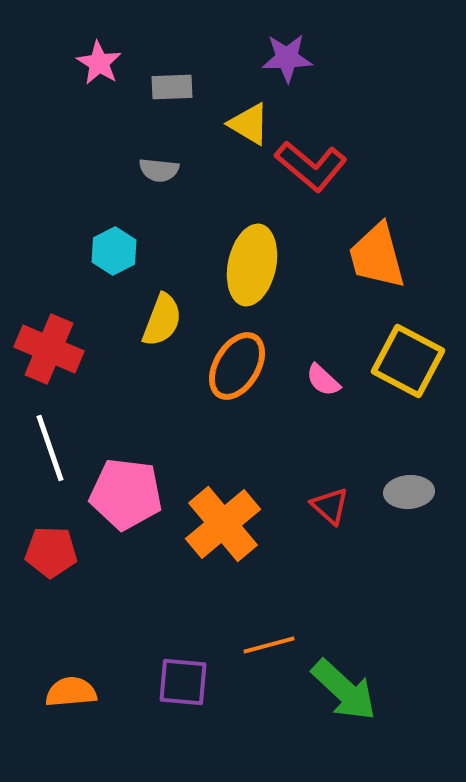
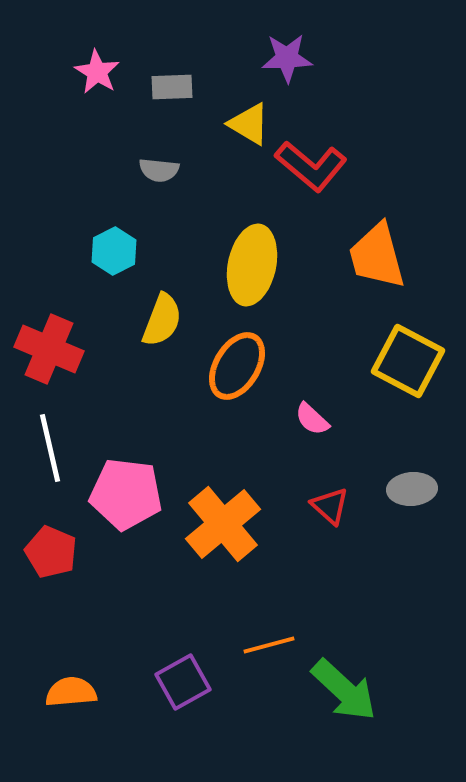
pink star: moved 2 px left, 9 px down
pink semicircle: moved 11 px left, 39 px down
white line: rotated 6 degrees clockwise
gray ellipse: moved 3 px right, 3 px up
red pentagon: rotated 21 degrees clockwise
purple square: rotated 34 degrees counterclockwise
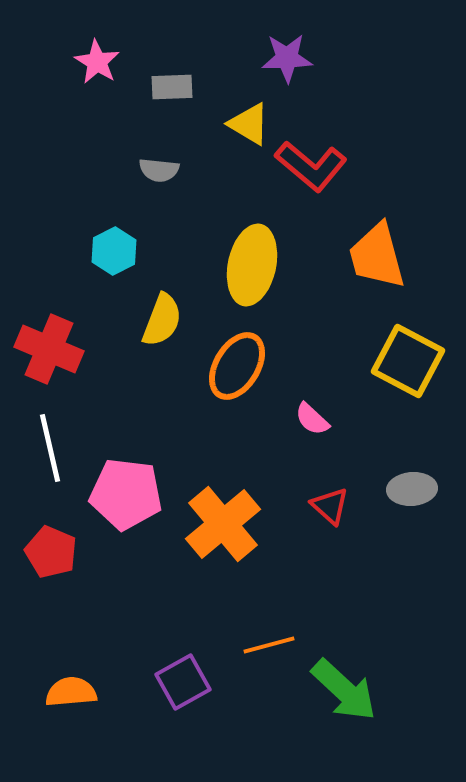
pink star: moved 10 px up
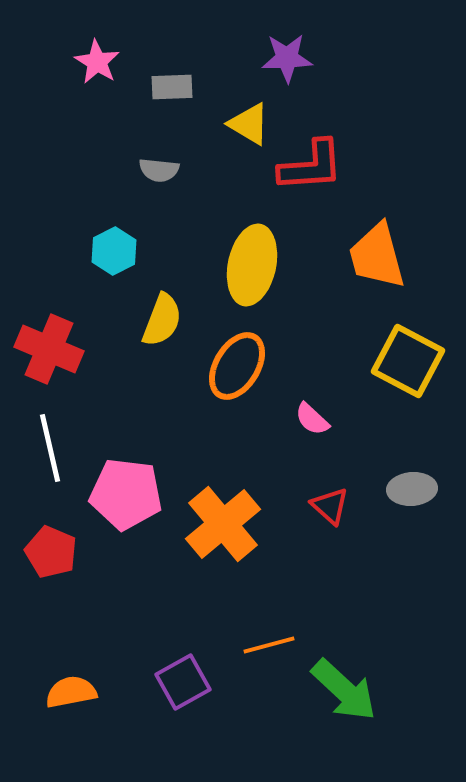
red L-shape: rotated 44 degrees counterclockwise
orange semicircle: rotated 6 degrees counterclockwise
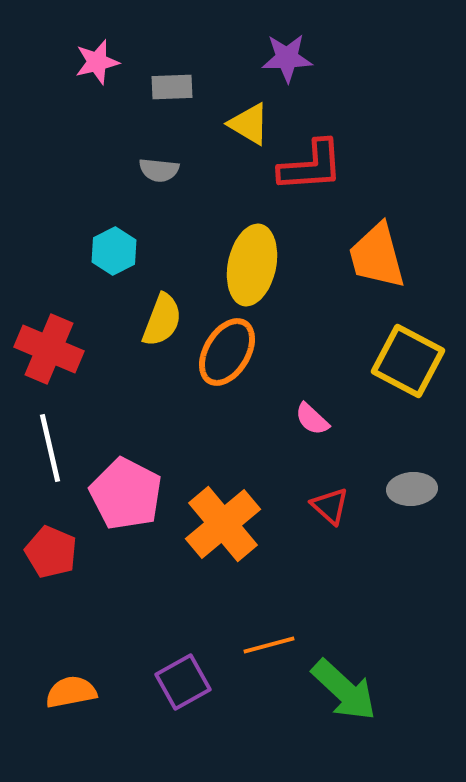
pink star: rotated 27 degrees clockwise
orange ellipse: moved 10 px left, 14 px up
pink pentagon: rotated 20 degrees clockwise
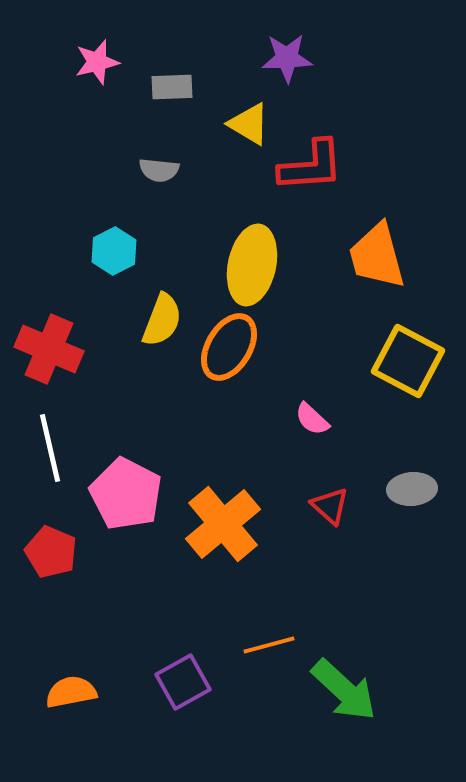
orange ellipse: moved 2 px right, 5 px up
